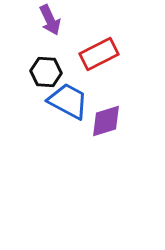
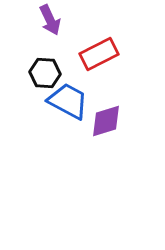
black hexagon: moved 1 px left, 1 px down
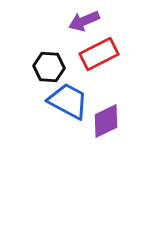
purple arrow: moved 34 px right, 1 px down; rotated 92 degrees clockwise
black hexagon: moved 4 px right, 6 px up
purple diamond: rotated 9 degrees counterclockwise
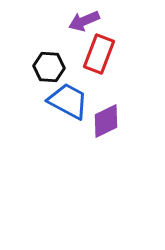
red rectangle: rotated 42 degrees counterclockwise
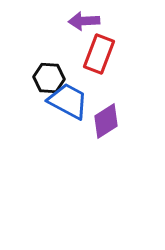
purple arrow: rotated 20 degrees clockwise
black hexagon: moved 11 px down
purple diamond: rotated 6 degrees counterclockwise
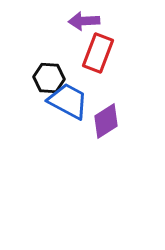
red rectangle: moved 1 px left, 1 px up
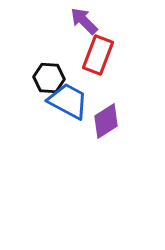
purple arrow: rotated 48 degrees clockwise
red rectangle: moved 2 px down
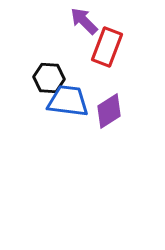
red rectangle: moved 9 px right, 8 px up
blue trapezoid: rotated 21 degrees counterclockwise
purple diamond: moved 3 px right, 10 px up
